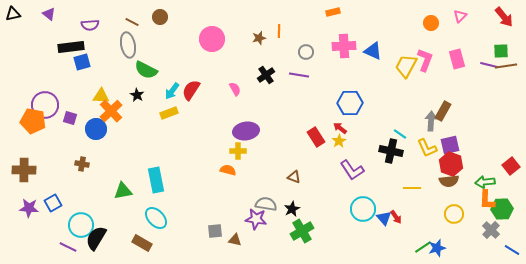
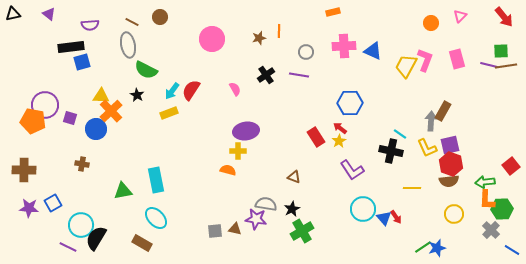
brown triangle at (235, 240): moved 11 px up
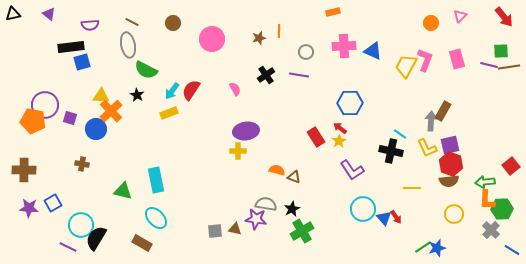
brown circle at (160, 17): moved 13 px right, 6 px down
brown line at (506, 66): moved 3 px right, 1 px down
orange semicircle at (228, 170): moved 49 px right
green triangle at (123, 191): rotated 24 degrees clockwise
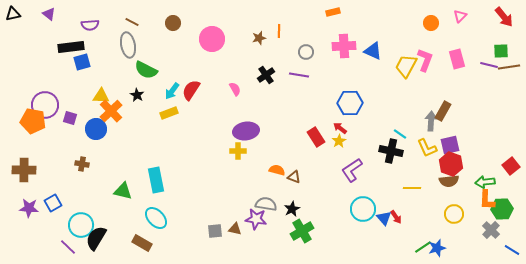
purple L-shape at (352, 170): rotated 90 degrees clockwise
purple line at (68, 247): rotated 18 degrees clockwise
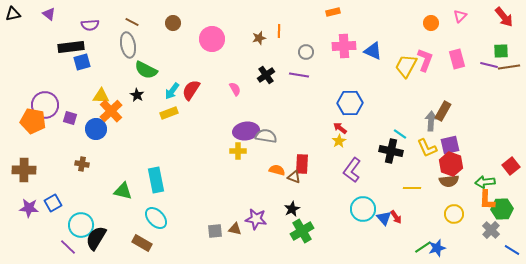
red rectangle at (316, 137): moved 14 px left, 27 px down; rotated 36 degrees clockwise
purple L-shape at (352, 170): rotated 20 degrees counterclockwise
gray semicircle at (266, 204): moved 68 px up
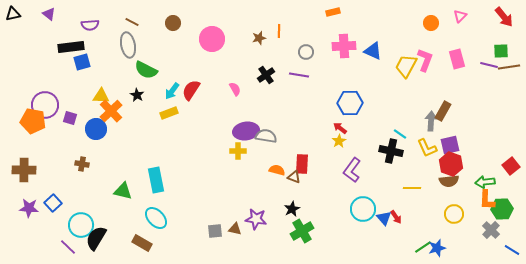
blue square at (53, 203): rotated 12 degrees counterclockwise
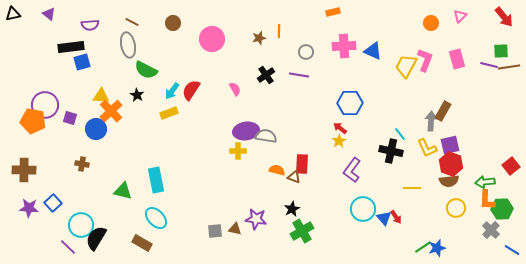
cyan line at (400, 134): rotated 16 degrees clockwise
yellow circle at (454, 214): moved 2 px right, 6 px up
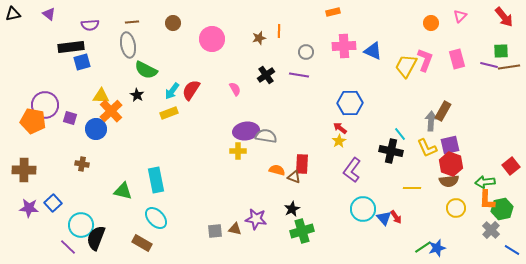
brown line at (132, 22): rotated 32 degrees counterclockwise
green hexagon at (502, 209): rotated 10 degrees counterclockwise
green cross at (302, 231): rotated 15 degrees clockwise
black semicircle at (96, 238): rotated 10 degrees counterclockwise
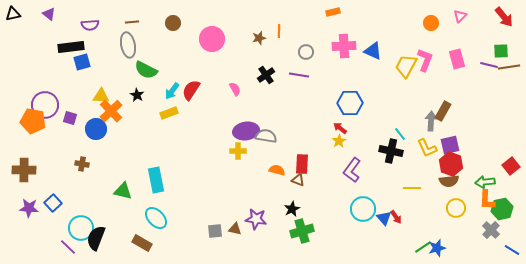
brown triangle at (294, 177): moved 4 px right, 3 px down
cyan circle at (81, 225): moved 3 px down
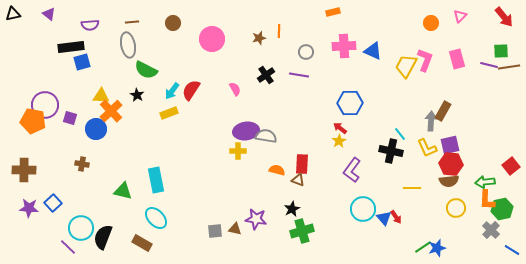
red hexagon at (451, 164): rotated 15 degrees counterclockwise
black semicircle at (96, 238): moved 7 px right, 1 px up
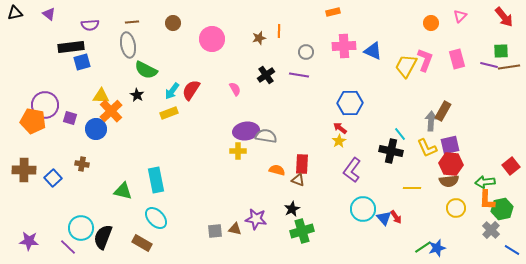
black triangle at (13, 14): moved 2 px right, 1 px up
blue square at (53, 203): moved 25 px up
purple star at (29, 208): moved 33 px down
